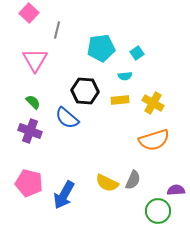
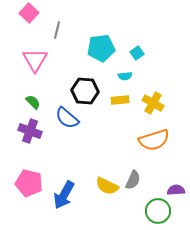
yellow semicircle: moved 3 px down
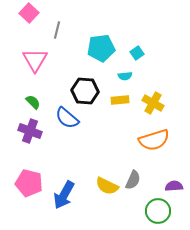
purple semicircle: moved 2 px left, 4 px up
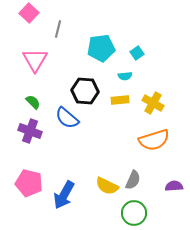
gray line: moved 1 px right, 1 px up
green circle: moved 24 px left, 2 px down
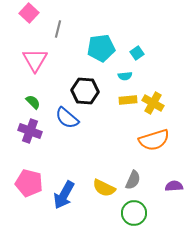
yellow rectangle: moved 8 px right
yellow semicircle: moved 3 px left, 2 px down
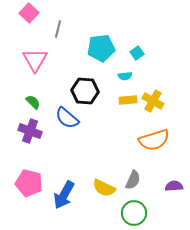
yellow cross: moved 2 px up
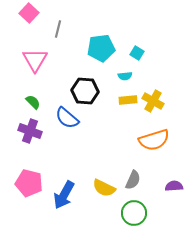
cyan square: rotated 24 degrees counterclockwise
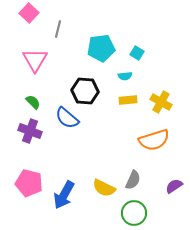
yellow cross: moved 8 px right, 1 px down
purple semicircle: rotated 30 degrees counterclockwise
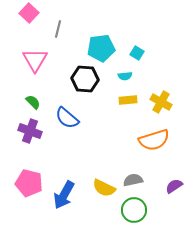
black hexagon: moved 12 px up
gray semicircle: rotated 126 degrees counterclockwise
green circle: moved 3 px up
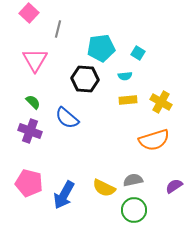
cyan square: moved 1 px right
